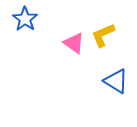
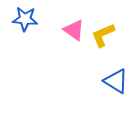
blue star: rotated 30 degrees counterclockwise
pink triangle: moved 13 px up
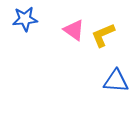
blue star: rotated 10 degrees counterclockwise
blue triangle: rotated 28 degrees counterclockwise
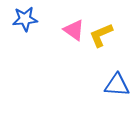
yellow L-shape: moved 2 px left
blue triangle: moved 1 px right, 4 px down
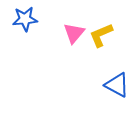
pink triangle: moved 3 px down; rotated 35 degrees clockwise
blue triangle: rotated 24 degrees clockwise
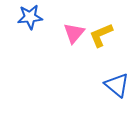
blue star: moved 5 px right, 2 px up
blue triangle: rotated 12 degrees clockwise
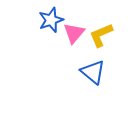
blue star: moved 21 px right, 3 px down; rotated 15 degrees counterclockwise
blue triangle: moved 24 px left, 13 px up
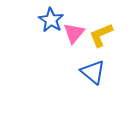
blue star: rotated 20 degrees counterclockwise
